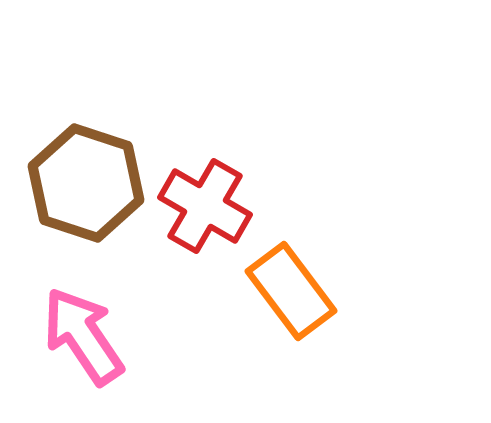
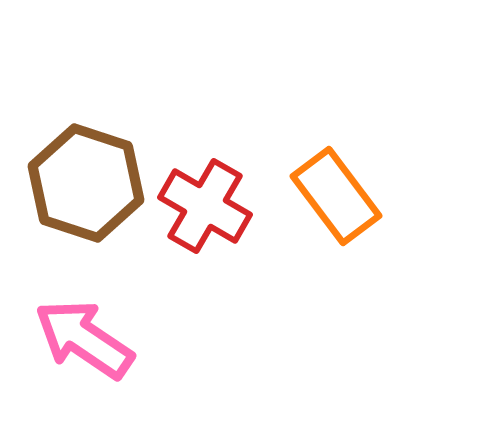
orange rectangle: moved 45 px right, 95 px up
pink arrow: moved 1 px right, 3 px down; rotated 22 degrees counterclockwise
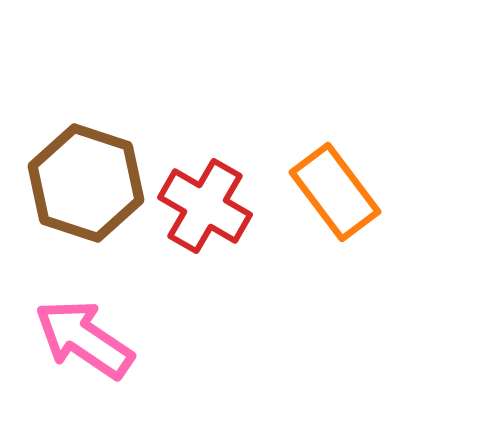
orange rectangle: moved 1 px left, 4 px up
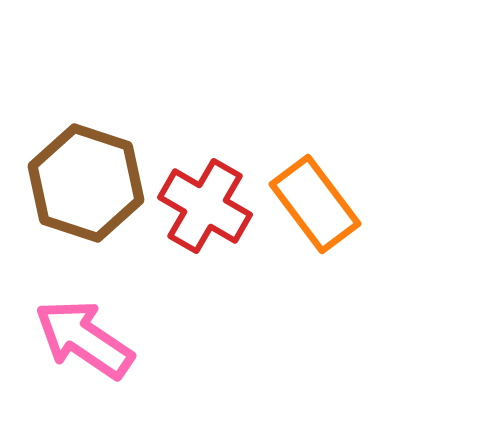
orange rectangle: moved 20 px left, 12 px down
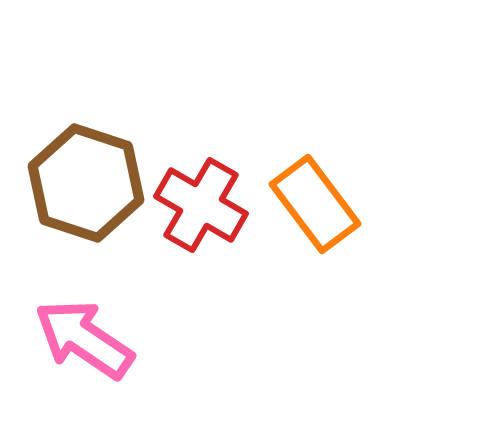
red cross: moved 4 px left, 1 px up
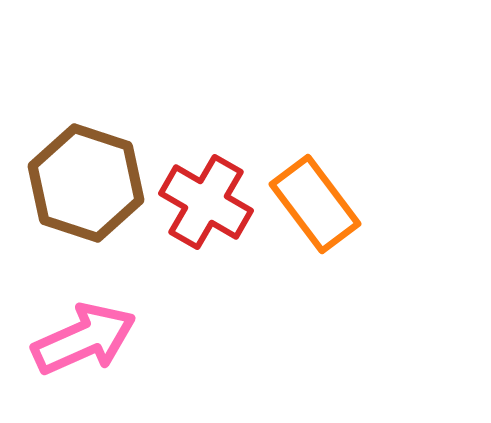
red cross: moved 5 px right, 3 px up
pink arrow: rotated 122 degrees clockwise
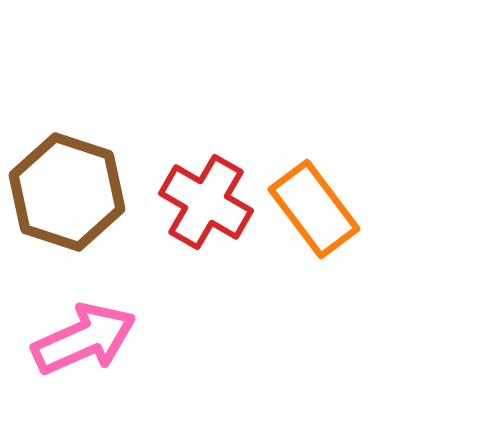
brown hexagon: moved 19 px left, 9 px down
orange rectangle: moved 1 px left, 5 px down
